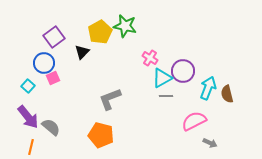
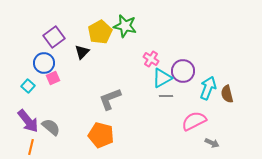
pink cross: moved 1 px right, 1 px down
purple arrow: moved 4 px down
gray arrow: moved 2 px right
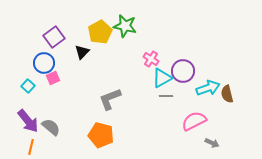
cyan arrow: rotated 50 degrees clockwise
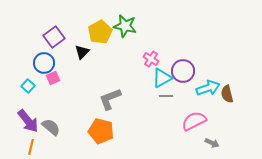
orange pentagon: moved 4 px up
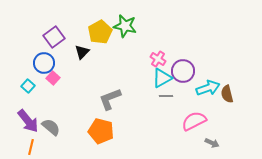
pink cross: moved 7 px right
pink square: rotated 24 degrees counterclockwise
